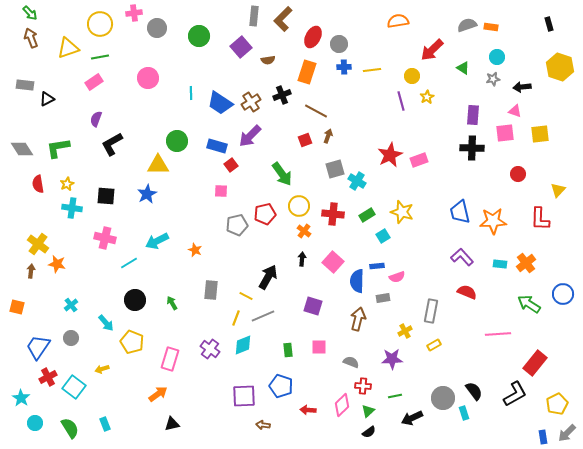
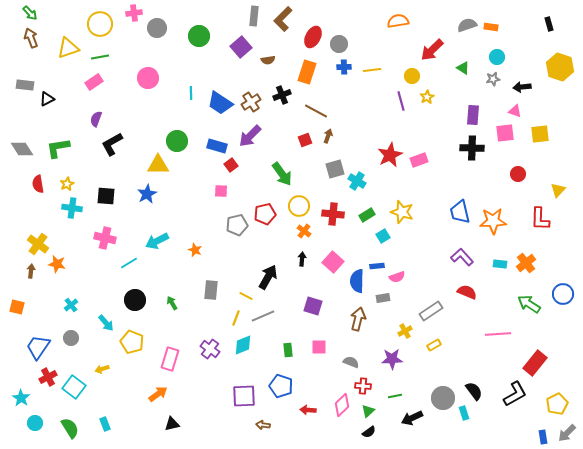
gray rectangle at (431, 311): rotated 45 degrees clockwise
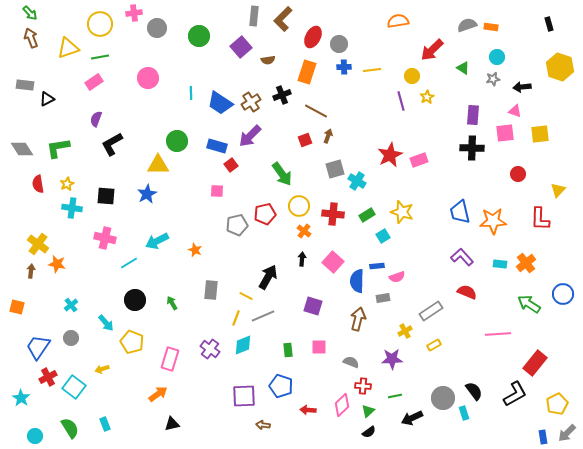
pink square at (221, 191): moved 4 px left
cyan circle at (35, 423): moved 13 px down
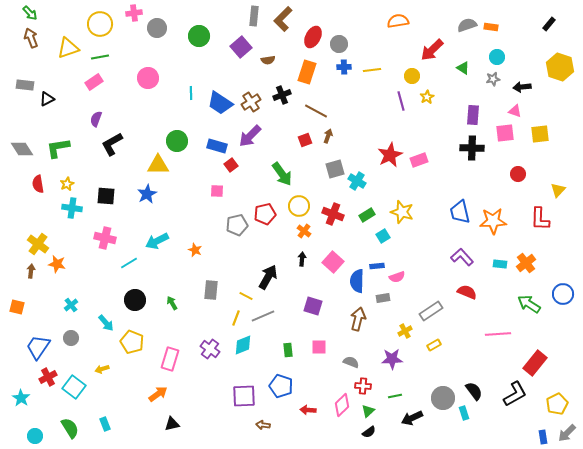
black rectangle at (549, 24): rotated 56 degrees clockwise
red cross at (333, 214): rotated 15 degrees clockwise
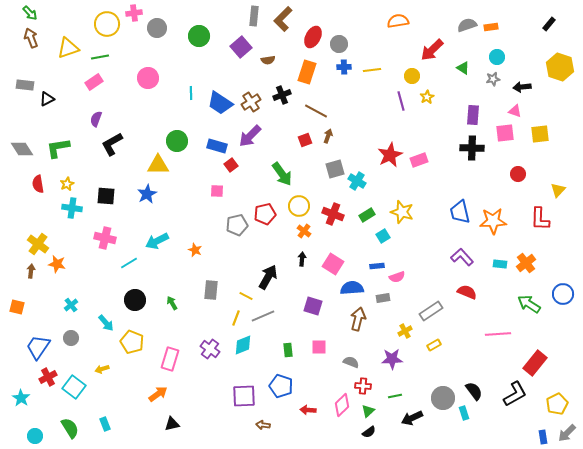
yellow circle at (100, 24): moved 7 px right
orange rectangle at (491, 27): rotated 16 degrees counterclockwise
pink square at (333, 262): moved 2 px down; rotated 10 degrees counterclockwise
blue semicircle at (357, 281): moved 5 px left, 7 px down; rotated 85 degrees clockwise
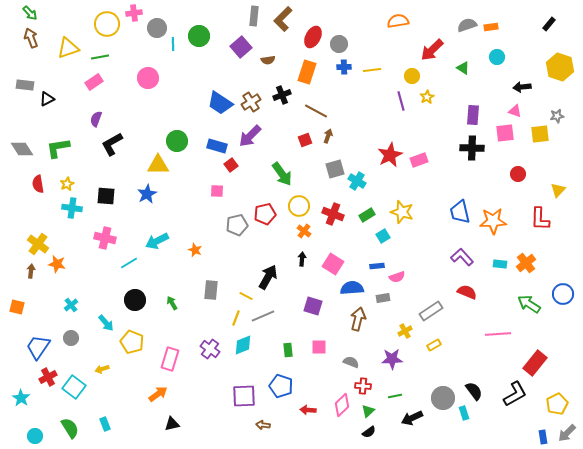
gray star at (493, 79): moved 64 px right, 37 px down
cyan line at (191, 93): moved 18 px left, 49 px up
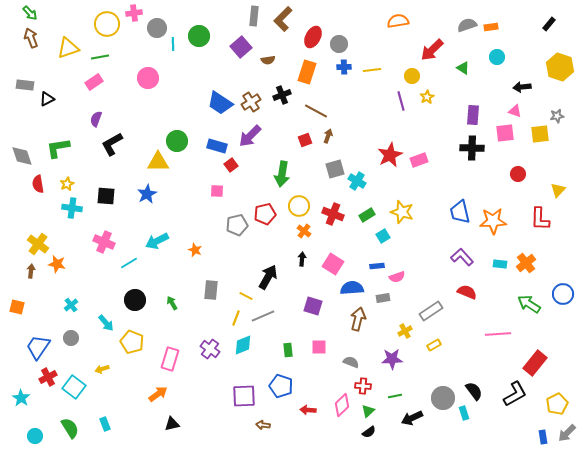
gray diamond at (22, 149): moved 7 px down; rotated 15 degrees clockwise
yellow triangle at (158, 165): moved 3 px up
green arrow at (282, 174): rotated 45 degrees clockwise
pink cross at (105, 238): moved 1 px left, 4 px down; rotated 10 degrees clockwise
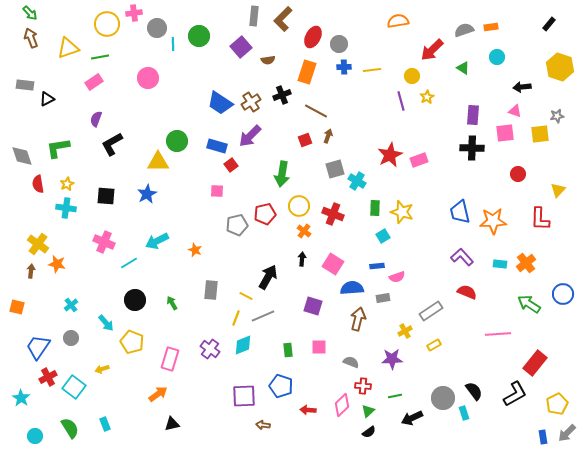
gray semicircle at (467, 25): moved 3 px left, 5 px down
cyan cross at (72, 208): moved 6 px left
green rectangle at (367, 215): moved 8 px right, 7 px up; rotated 56 degrees counterclockwise
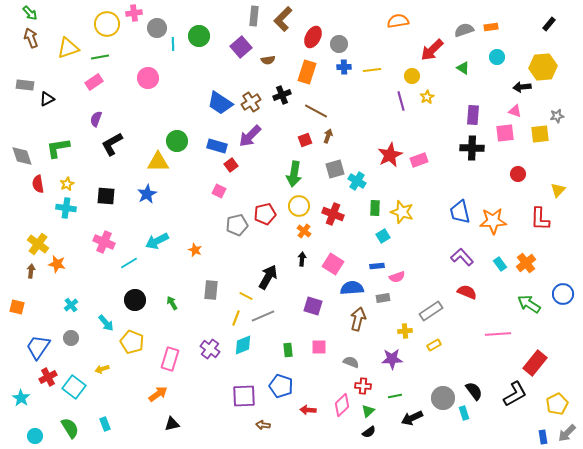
yellow hexagon at (560, 67): moved 17 px left; rotated 24 degrees counterclockwise
green arrow at (282, 174): moved 12 px right
pink square at (217, 191): moved 2 px right; rotated 24 degrees clockwise
cyan rectangle at (500, 264): rotated 48 degrees clockwise
yellow cross at (405, 331): rotated 24 degrees clockwise
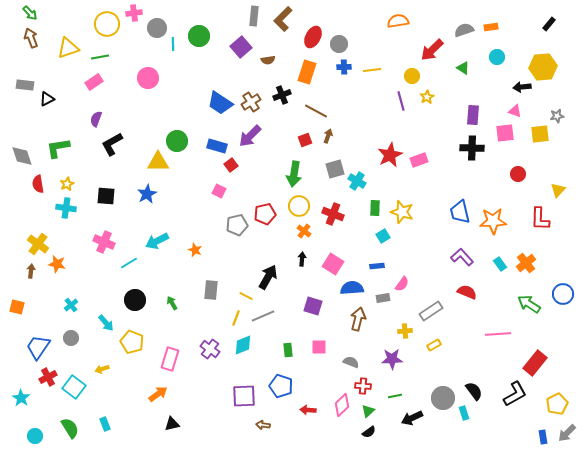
pink semicircle at (397, 277): moved 5 px right, 7 px down; rotated 35 degrees counterclockwise
